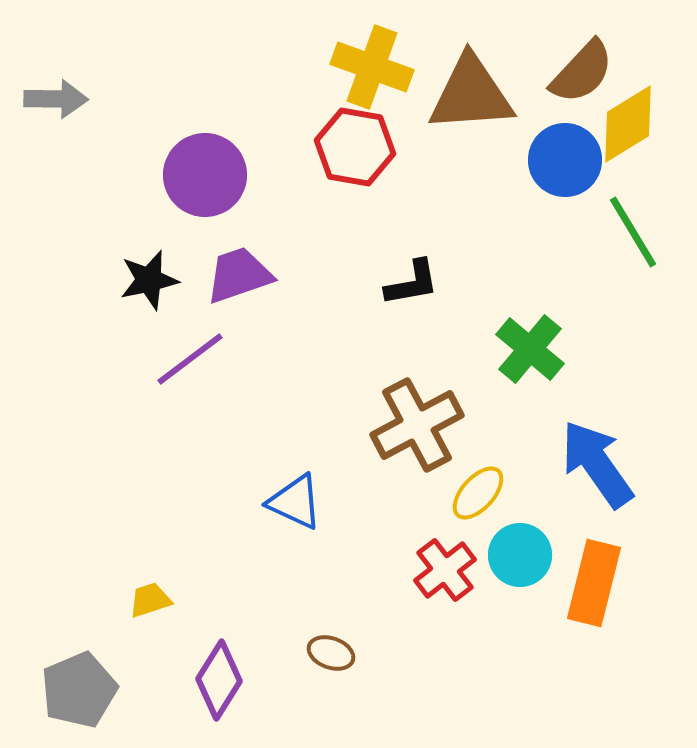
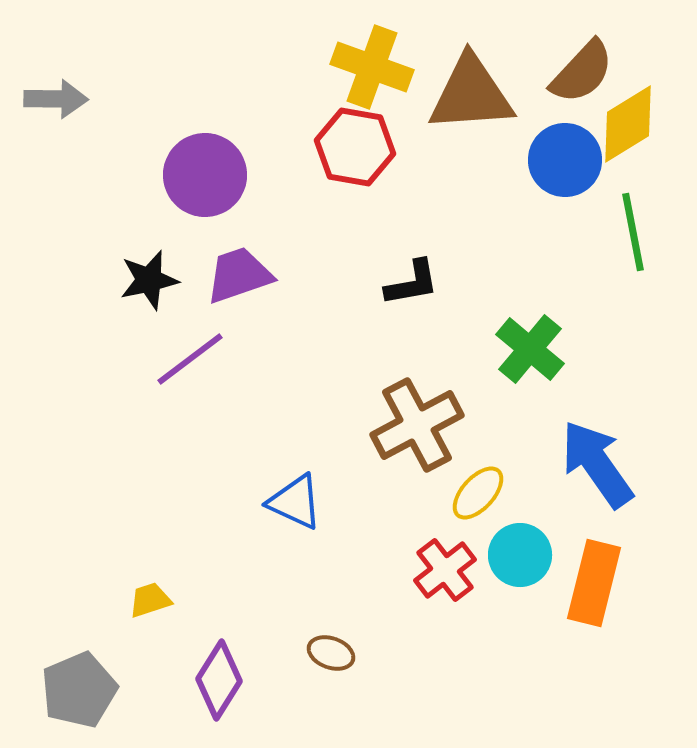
green line: rotated 20 degrees clockwise
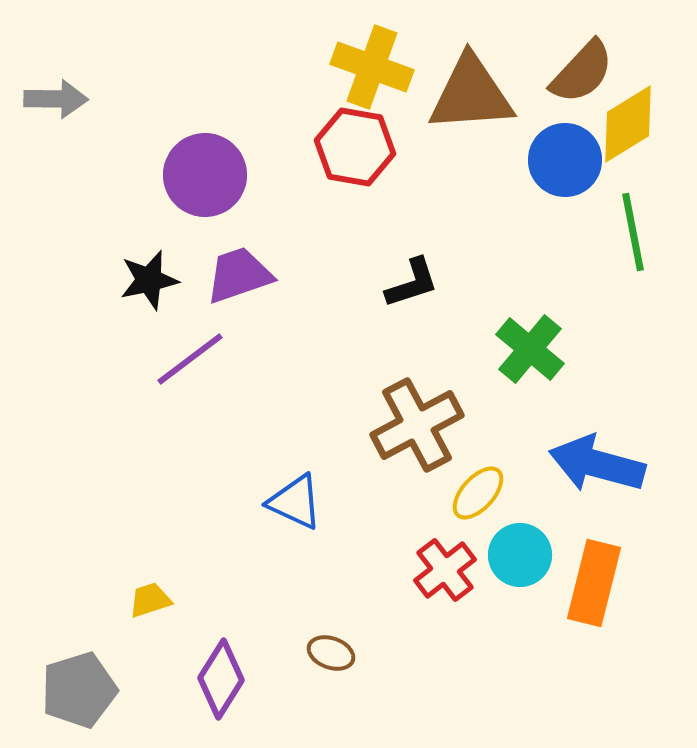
black L-shape: rotated 8 degrees counterclockwise
blue arrow: rotated 40 degrees counterclockwise
purple diamond: moved 2 px right, 1 px up
gray pentagon: rotated 6 degrees clockwise
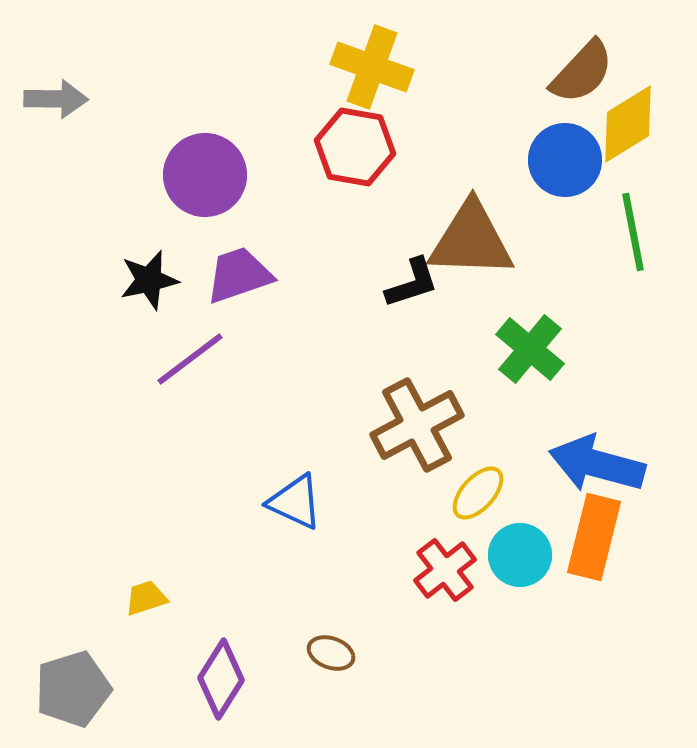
brown triangle: moved 146 px down; rotated 6 degrees clockwise
orange rectangle: moved 46 px up
yellow trapezoid: moved 4 px left, 2 px up
gray pentagon: moved 6 px left, 1 px up
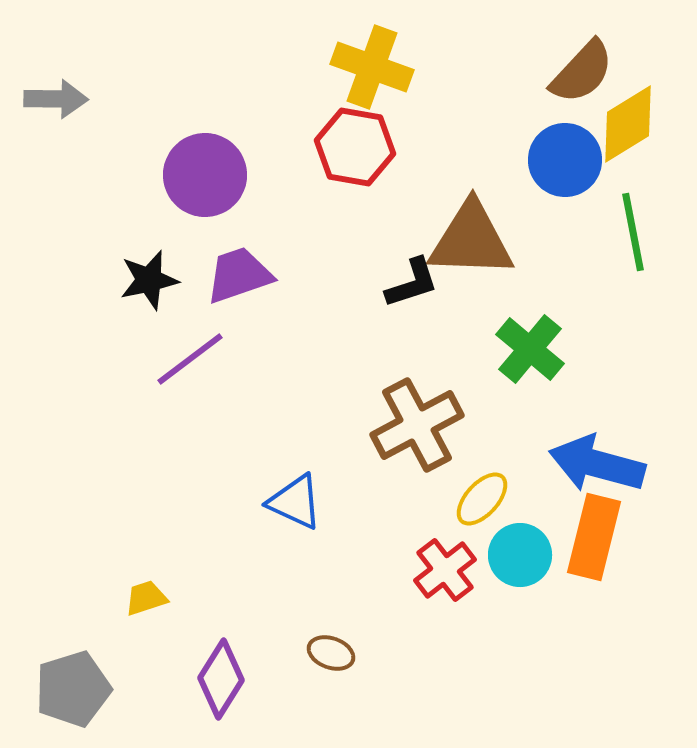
yellow ellipse: moved 4 px right, 6 px down
